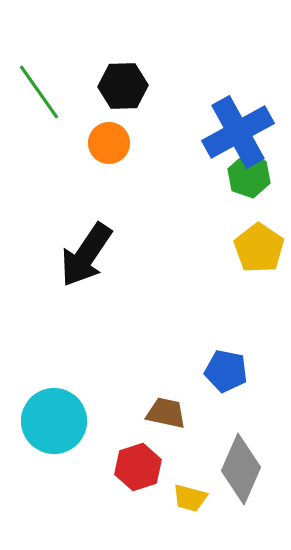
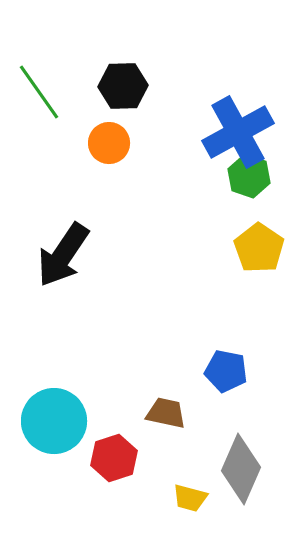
black arrow: moved 23 px left
red hexagon: moved 24 px left, 9 px up
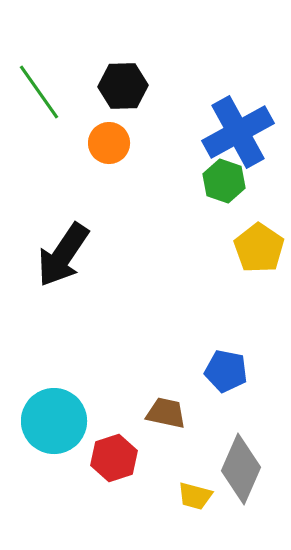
green hexagon: moved 25 px left, 5 px down
yellow trapezoid: moved 5 px right, 2 px up
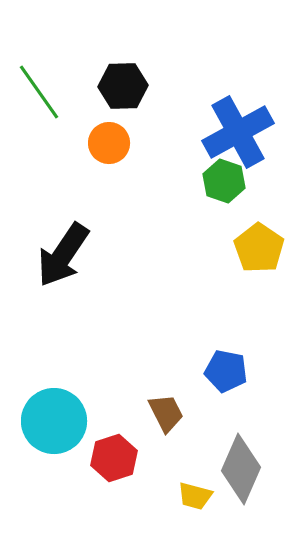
brown trapezoid: rotated 51 degrees clockwise
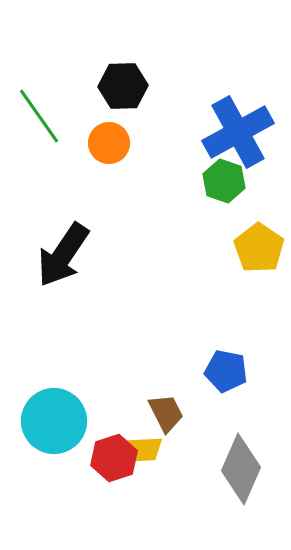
green line: moved 24 px down
yellow trapezoid: moved 50 px left, 47 px up; rotated 18 degrees counterclockwise
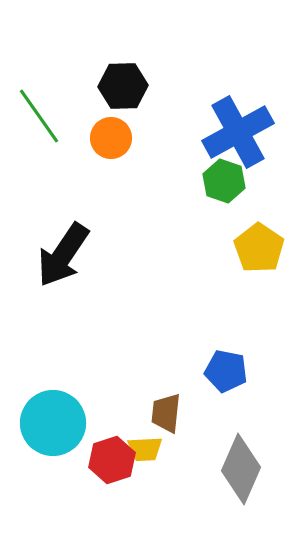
orange circle: moved 2 px right, 5 px up
brown trapezoid: rotated 147 degrees counterclockwise
cyan circle: moved 1 px left, 2 px down
red hexagon: moved 2 px left, 2 px down
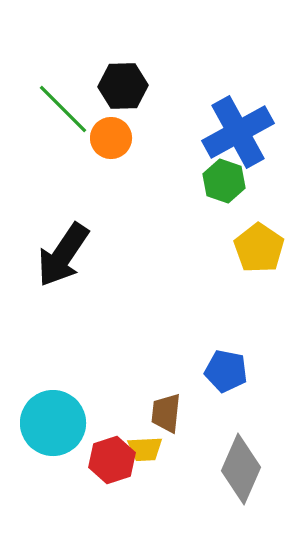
green line: moved 24 px right, 7 px up; rotated 10 degrees counterclockwise
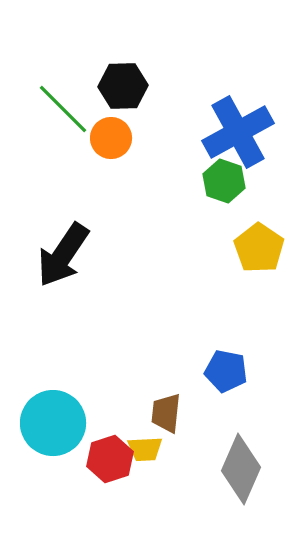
red hexagon: moved 2 px left, 1 px up
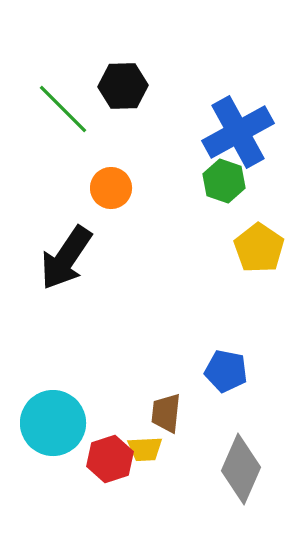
orange circle: moved 50 px down
black arrow: moved 3 px right, 3 px down
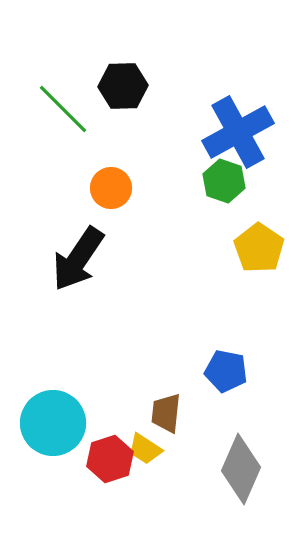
black arrow: moved 12 px right, 1 px down
yellow trapezoid: rotated 36 degrees clockwise
